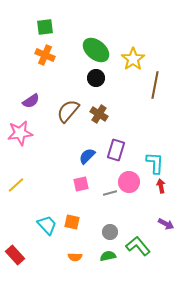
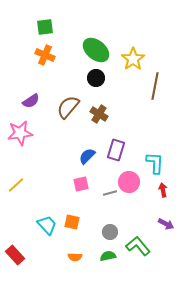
brown line: moved 1 px down
brown semicircle: moved 4 px up
red arrow: moved 2 px right, 4 px down
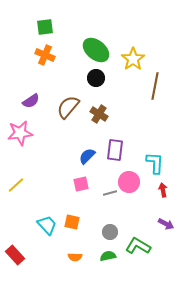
purple rectangle: moved 1 px left; rotated 10 degrees counterclockwise
green L-shape: rotated 20 degrees counterclockwise
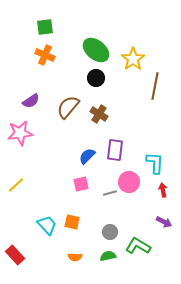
purple arrow: moved 2 px left, 2 px up
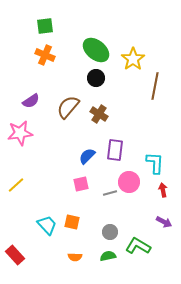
green square: moved 1 px up
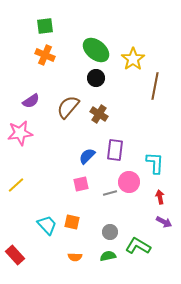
red arrow: moved 3 px left, 7 px down
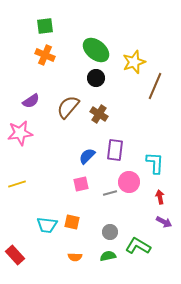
yellow star: moved 1 px right, 3 px down; rotated 15 degrees clockwise
brown line: rotated 12 degrees clockwise
yellow line: moved 1 px right, 1 px up; rotated 24 degrees clockwise
cyan trapezoid: rotated 140 degrees clockwise
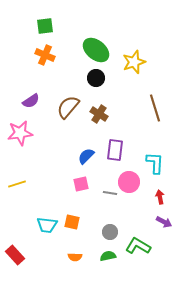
brown line: moved 22 px down; rotated 40 degrees counterclockwise
blue semicircle: moved 1 px left
gray line: rotated 24 degrees clockwise
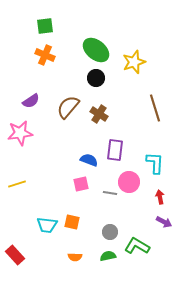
blue semicircle: moved 3 px right, 4 px down; rotated 66 degrees clockwise
green L-shape: moved 1 px left
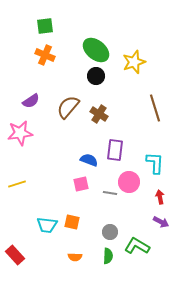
black circle: moved 2 px up
purple arrow: moved 3 px left
green semicircle: rotated 105 degrees clockwise
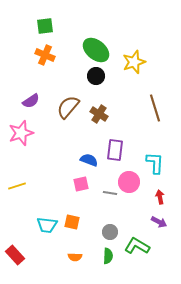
pink star: moved 1 px right; rotated 10 degrees counterclockwise
yellow line: moved 2 px down
purple arrow: moved 2 px left
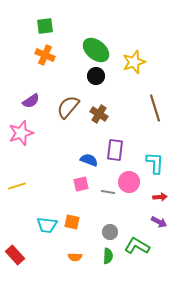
gray line: moved 2 px left, 1 px up
red arrow: rotated 96 degrees clockwise
